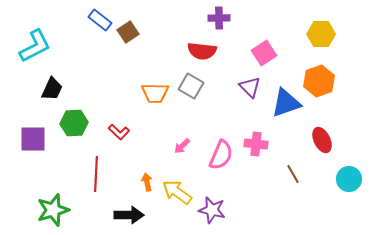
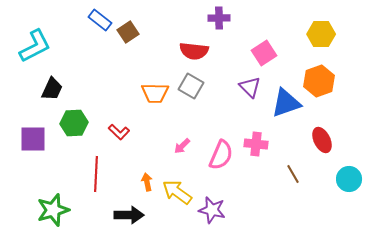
red semicircle: moved 8 px left
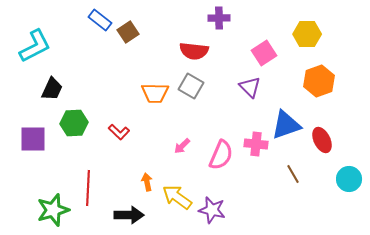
yellow hexagon: moved 14 px left
blue triangle: moved 22 px down
red line: moved 8 px left, 14 px down
yellow arrow: moved 5 px down
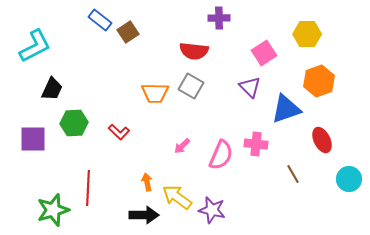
blue triangle: moved 16 px up
black arrow: moved 15 px right
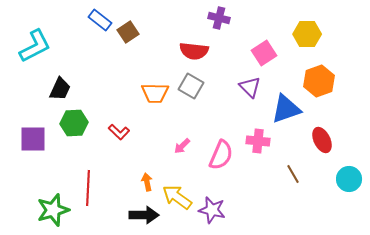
purple cross: rotated 15 degrees clockwise
black trapezoid: moved 8 px right
pink cross: moved 2 px right, 3 px up
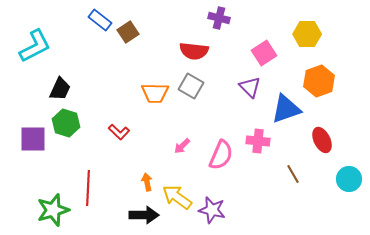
green hexagon: moved 8 px left; rotated 20 degrees clockwise
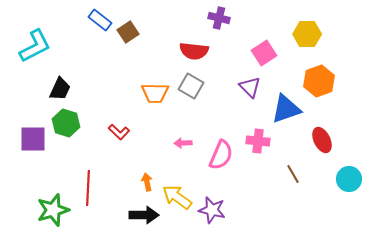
pink arrow: moved 1 px right, 3 px up; rotated 42 degrees clockwise
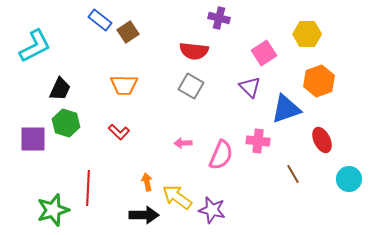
orange trapezoid: moved 31 px left, 8 px up
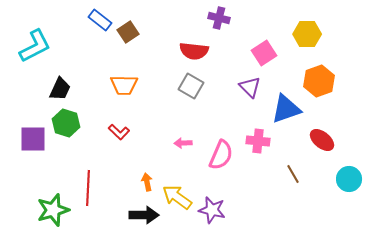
red ellipse: rotated 25 degrees counterclockwise
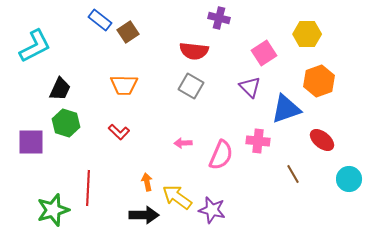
purple square: moved 2 px left, 3 px down
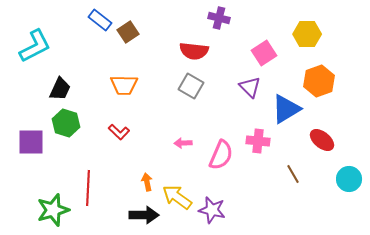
blue triangle: rotated 12 degrees counterclockwise
